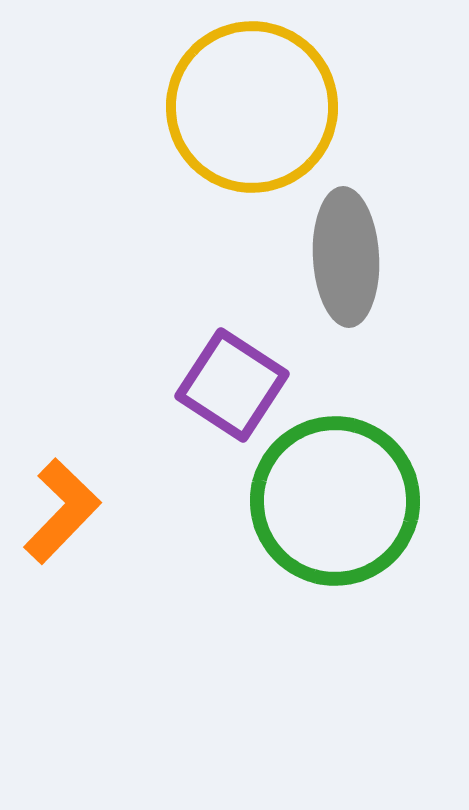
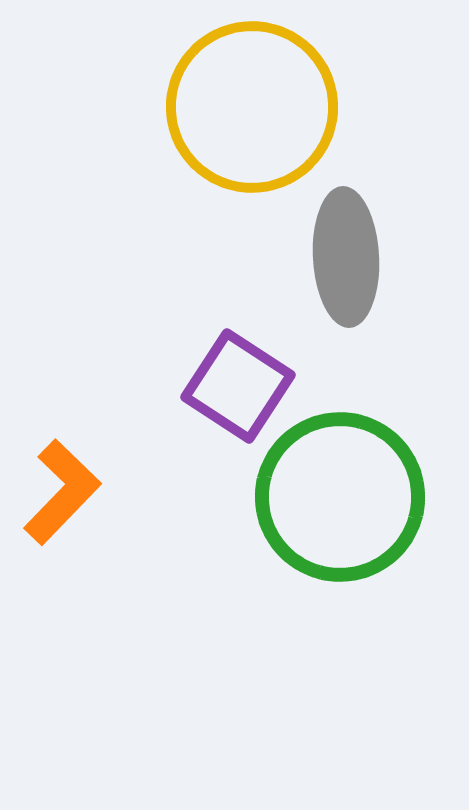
purple square: moved 6 px right, 1 px down
green circle: moved 5 px right, 4 px up
orange L-shape: moved 19 px up
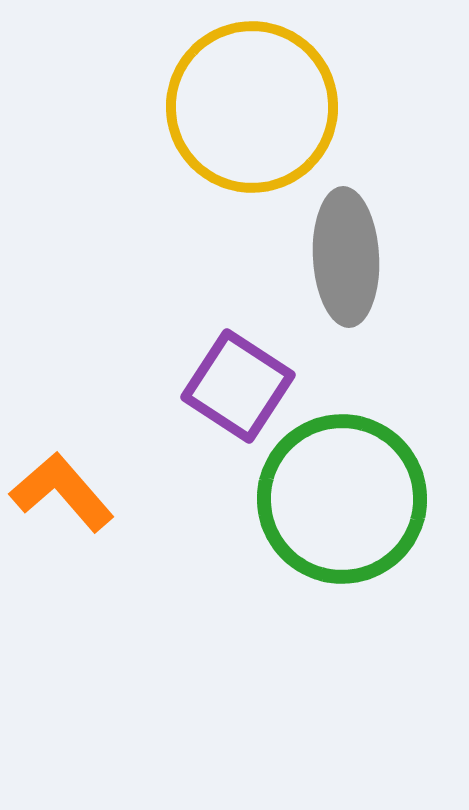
orange L-shape: rotated 85 degrees counterclockwise
green circle: moved 2 px right, 2 px down
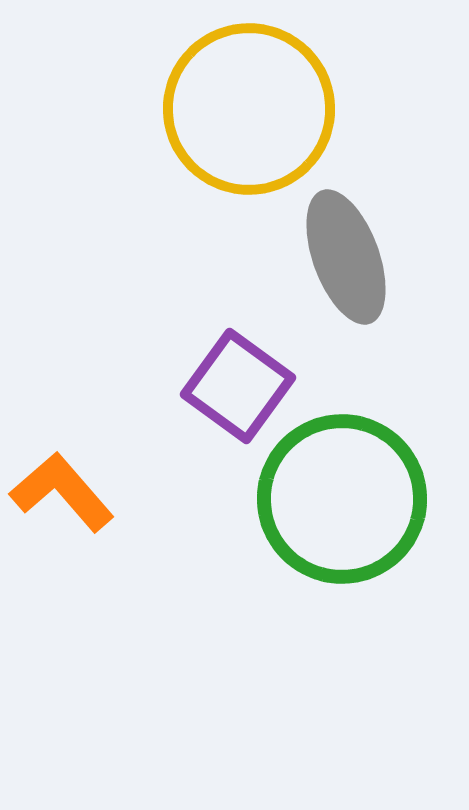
yellow circle: moved 3 px left, 2 px down
gray ellipse: rotated 17 degrees counterclockwise
purple square: rotated 3 degrees clockwise
